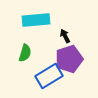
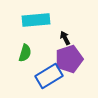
black arrow: moved 2 px down
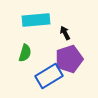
black arrow: moved 5 px up
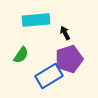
green semicircle: moved 4 px left, 2 px down; rotated 18 degrees clockwise
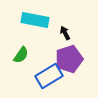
cyan rectangle: moved 1 px left; rotated 16 degrees clockwise
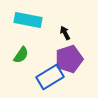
cyan rectangle: moved 7 px left
blue rectangle: moved 1 px right, 1 px down
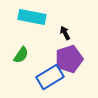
cyan rectangle: moved 4 px right, 3 px up
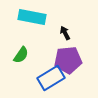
purple pentagon: moved 1 px left, 1 px down; rotated 12 degrees clockwise
blue rectangle: moved 1 px right, 1 px down
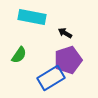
black arrow: rotated 32 degrees counterclockwise
green semicircle: moved 2 px left
purple pentagon: rotated 12 degrees counterclockwise
